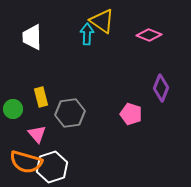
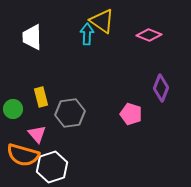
orange semicircle: moved 3 px left, 7 px up
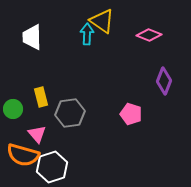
purple diamond: moved 3 px right, 7 px up
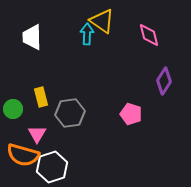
pink diamond: rotated 55 degrees clockwise
purple diamond: rotated 12 degrees clockwise
pink triangle: rotated 12 degrees clockwise
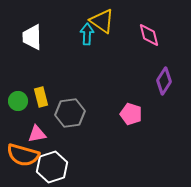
green circle: moved 5 px right, 8 px up
pink triangle: rotated 48 degrees clockwise
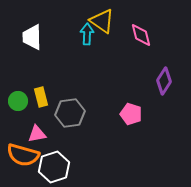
pink diamond: moved 8 px left
white hexagon: moved 2 px right
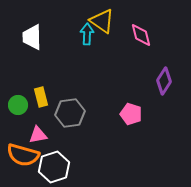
green circle: moved 4 px down
pink triangle: moved 1 px right, 1 px down
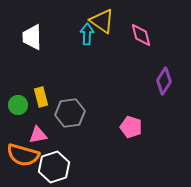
pink pentagon: moved 13 px down
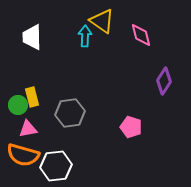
cyan arrow: moved 2 px left, 2 px down
yellow rectangle: moved 9 px left
pink triangle: moved 10 px left, 6 px up
white hexagon: moved 2 px right, 1 px up; rotated 12 degrees clockwise
